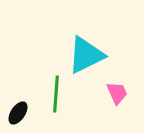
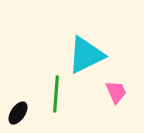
pink trapezoid: moved 1 px left, 1 px up
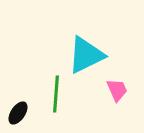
pink trapezoid: moved 1 px right, 2 px up
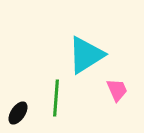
cyan triangle: rotated 6 degrees counterclockwise
green line: moved 4 px down
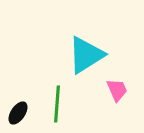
green line: moved 1 px right, 6 px down
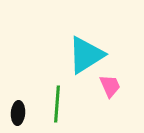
pink trapezoid: moved 7 px left, 4 px up
black ellipse: rotated 30 degrees counterclockwise
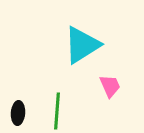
cyan triangle: moved 4 px left, 10 px up
green line: moved 7 px down
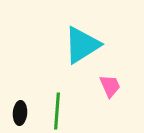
black ellipse: moved 2 px right
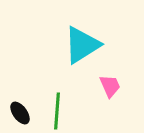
black ellipse: rotated 40 degrees counterclockwise
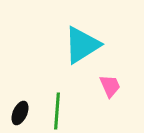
black ellipse: rotated 60 degrees clockwise
